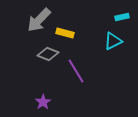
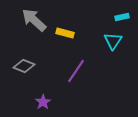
gray arrow: moved 5 px left; rotated 88 degrees clockwise
cyan triangle: rotated 30 degrees counterclockwise
gray diamond: moved 24 px left, 12 px down
purple line: rotated 65 degrees clockwise
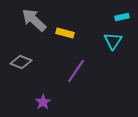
gray diamond: moved 3 px left, 4 px up
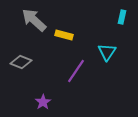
cyan rectangle: rotated 64 degrees counterclockwise
yellow rectangle: moved 1 px left, 2 px down
cyan triangle: moved 6 px left, 11 px down
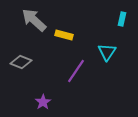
cyan rectangle: moved 2 px down
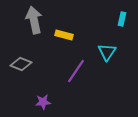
gray arrow: rotated 36 degrees clockwise
gray diamond: moved 2 px down
purple star: rotated 28 degrees clockwise
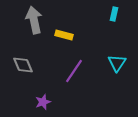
cyan rectangle: moved 8 px left, 5 px up
cyan triangle: moved 10 px right, 11 px down
gray diamond: moved 2 px right, 1 px down; rotated 45 degrees clockwise
purple line: moved 2 px left
purple star: rotated 14 degrees counterclockwise
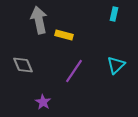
gray arrow: moved 5 px right
cyan triangle: moved 1 px left, 2 px down; rotated 12 degrees clockwise
purple star: rotated 21 degrees counterclockwise
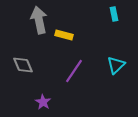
cyan rectangle: rotated 24 degrees counterclockwise
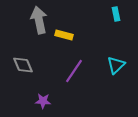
cyan rectangle: moved 2 px right
purple star: moved 1 px up; rotated 28 degrees counterclockwise
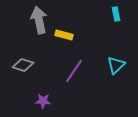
gray diamond: rotated 50 degrees counterclockwise
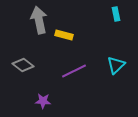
gray diamond: rotated 20 degrees clockwise
purple line: rotated 30 degrees clockwise
